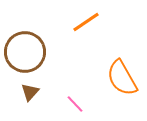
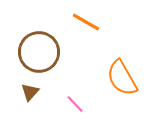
orange line: rotated 64 degrees clockwise
brown circle: moved 14 px right
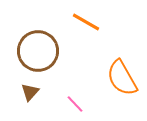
brown circle: moved 1 px left, 1 px up
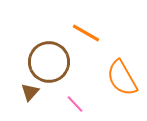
orange line: moved 11 px down
brown circle: moved 11 px right, 11 px down
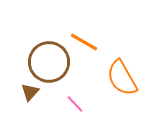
orange line: moved 2 px left, 9 px down
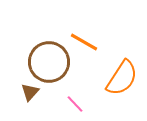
orange semicircle: rotated 117 degrees counterclockwise
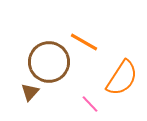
pink line: moved 15 px right
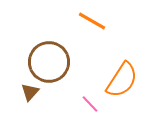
orange line: moved 8 px right, 21 px up
orange semicircle: moved 2 px down
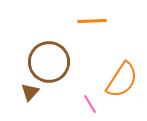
orange line: rotated 32 degrees counterclockwise
pink line: rotated 12 degrees clockwise
